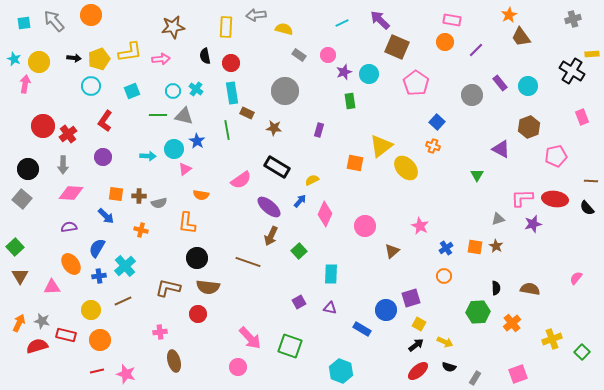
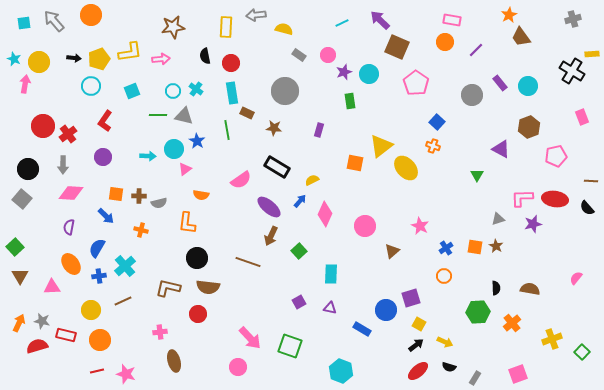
purple semicircle at (69, 227): rotated 70 degrees counterclockwise
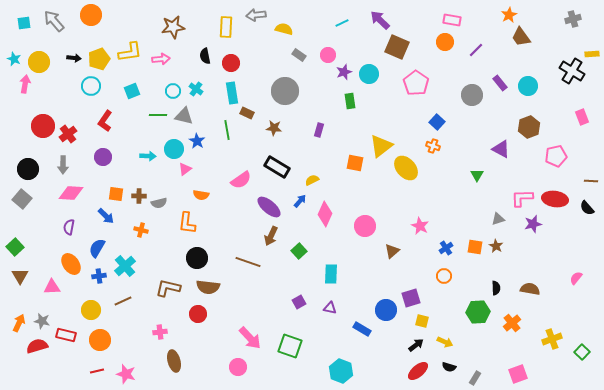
yellow square at (419, 324): moved 3 px right, 3 px up; rotated 16 degrees counterclockwise
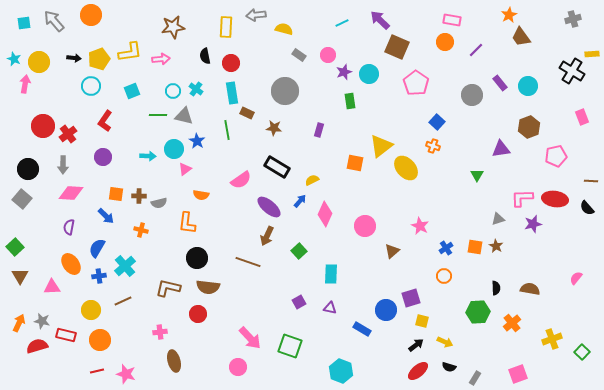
purple triangle at (501, 149): rotated 36 degrees counterclockwise
brown arrow at (271, 236): moved 4 px left
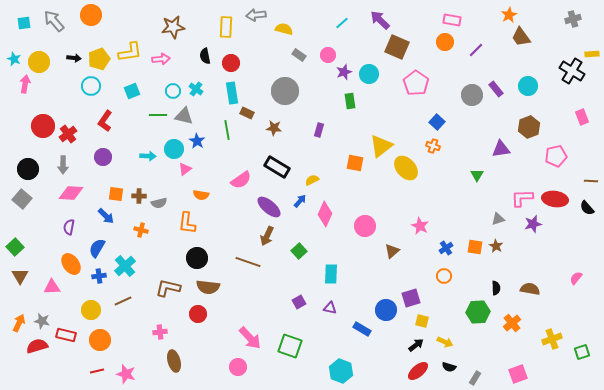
cyan line at (342, 23): rotated 16 degrees counterclockwise
purple rectangle at (500, 83): moved 4 px left, 6 px down
green square at (582, 352): rotated 28 degrees clockwise
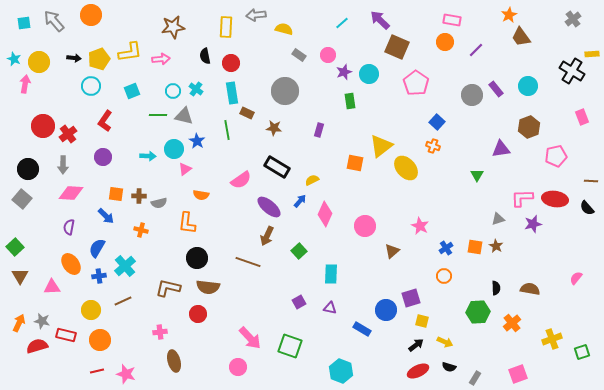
gray cross at (573, 19): rotated 21 degrees counterclockwise
red ellipse at (418, 371): rotated 15 degrees clockwise
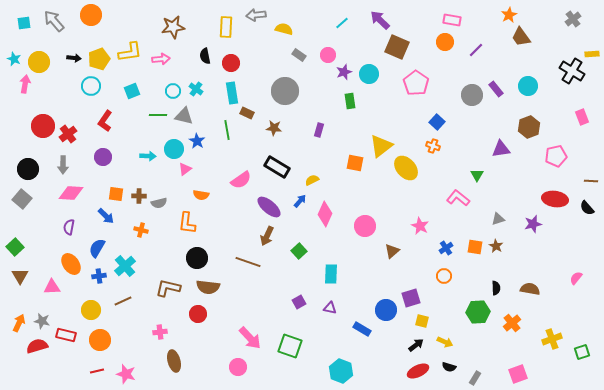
pink L-shape at (522, 198): moved 64 px left; rotated 40 degrees clockwise
